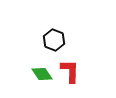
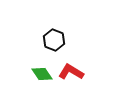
red L-shape: moved 1 px right, 1 px down; rotated 60 degrees counterclockwise
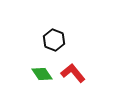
red L-shape: moved 2 px right, 1 px down; rotated 20 degrees clockwise
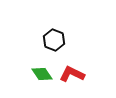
red L-shape: moved 1 px left, 1 px down; rotated 25 degrees counterclockwise
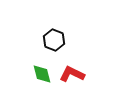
green diamond: rotated 20 degrees clockwise
